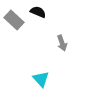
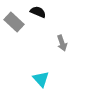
gray rectangle: moved 2 px down
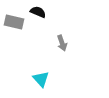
gray rectangle: rotated 30 degrees counterclockwise
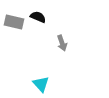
black semicircle: moved 5 px down
cyan triangle: moved 5 px down
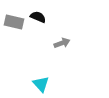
gray arrow: rotated 91 degrees counterclockwise
